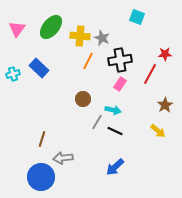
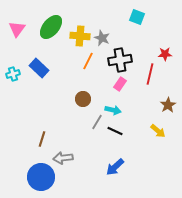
red line: rotated 15 degrees counterclockwise
brown star: moved 3 px right
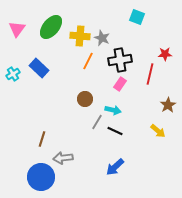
cyan cross: rotated 16 degrees counterclockwise
brown circle: moved 2 px right
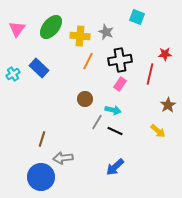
gray star: moved 4 px right, 6 px up
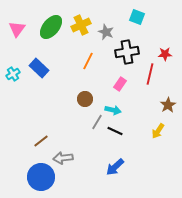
yellow cross: moved 1 px right, 11 px up; rotated 30 degrees counterclockwise
black cross: moved 7 px right, 8 px up
yellow arrow: rotated 84 degrees clockwise
brown line: moved 1 px left, 2 px down; rotated 35 degrees clockwise
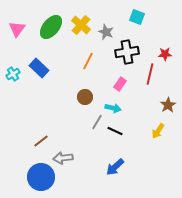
yellow cross: rotated 24 degrees counterclockwise
brown circle: moved 2 px up
cyan arrow: moved 2 px up
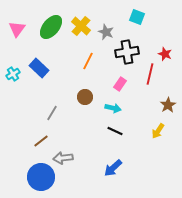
yellow cross: moved 1 px down
red star: rotated 24 degrees clockwise
gray line: moved 45 px left, 9 px up
blue arrow: moved 2 px left, 1 px down
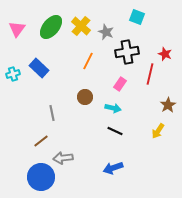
cyan cross: rotated 16 degrees clockwise
gray line: rotated 42 degrees counterclockwise
blue arrow: rotated 24 degrees clockwise
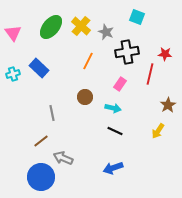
pink triangle: moved 4 px left, 4 px down; rotated 12 degrees counterclockwise
red star: rotated 16 degrees counterclockwise
gray arrow: rotated 30 degrees clockwise
